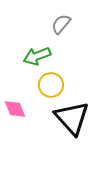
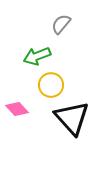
pink diamond: moved 2 px right; rotated 20 degrees counterclockwise
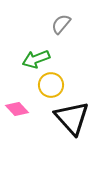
green arrow: moved 1 px left, 3 px down
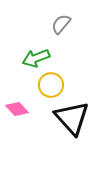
green arrow: moved 1 px up
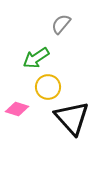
green arrow: rotated 12 degrees counterclockwise
yellow circle: moved 3 px left, 2 px down
pink diamond: rotated 30 degrees counterclockwise
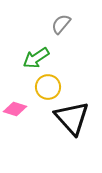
pink diamond: moved 2 px left
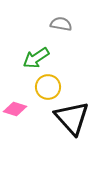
gray semicircle: rotated 60 degrees clockwise
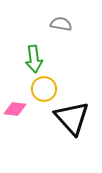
green arrow: moved 2 px left, 1 px down; rotated 64 degrees counterclockwise
yellow circle: moved 4 px left, 2 px down
pink diamond: rotated 10 degrees counterclockwise
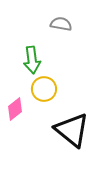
green arrow: moved 2 px left, 1 px down
pink diamond: rotated 45 degrees counterclockwise
black triangle: moved 12 px down; rotated 9 degrees counterclockwise
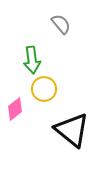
gray semicircle: rotated 40 degrees clockwise
